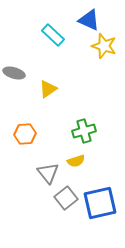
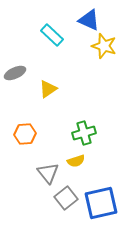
cyan rectangle: moved 1 px left
gray ellipse: moved 1 px right; rotated 40 degrees counterclockwise
green cross: moved 2 px down
blue square: moved 1 px right
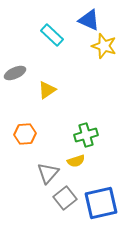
yellow triangle: moved 1 px left, 1 px down
green cross: moved 2 px right, 2 px down
gray triangle: rotated 20 degrees clockwise
gray square: moved 1 px left
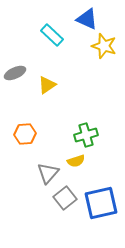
blue triangle: moved 2 px left, 1 px up
yellow triangle: moved 5 px up
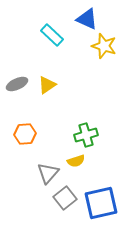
gray ellipse: moved 2 px right, 11 px down
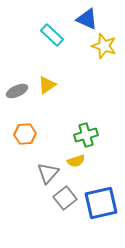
gray ellipse: moved 7 px down
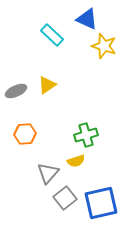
gray ellipse: moved 1 px left
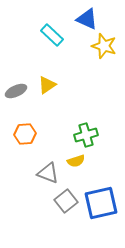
gray triangle: rotated 50 degrees counterclockwise
gray square: moved 1 px right, 3 px down
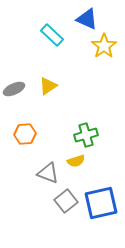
yellow star: rotated 20 degrees clockwise
yellow triangle: moved 1 px right, 1 px down
gray ellipse: moved 2 px left, 2 px up
